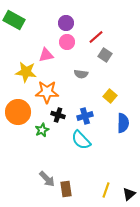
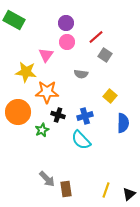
pink triangle: rotated 42 degrees counterclockwise
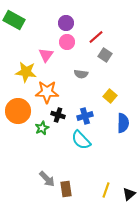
orange circle: moved 1 px up
green star: moved 2 px up
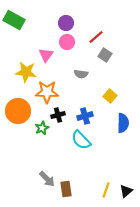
black cross: rotated 32 degrees counterclockwise
black triangle: moved 3 px left, 3 px up
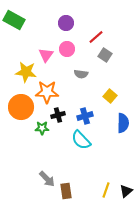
pink circle: moved 7 px down
orange circle: moved 3 px right, 4 px up
green star: rotated 24 degrees clockwise
brown rectangle: moved 2 px down
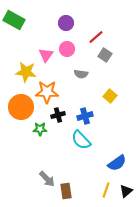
blue semicircle: moved 6 px left, 40 px down; rotated 54 degrees clockwise
green star: moved 2 px left, 1 px down
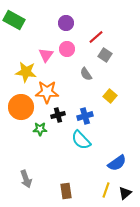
gray semicircle: moved 5 px right; rotated 48 degrees clockwise
gray arrow: moved 21 px left; rotated 24 degrees clockwise
black triangle: moved 1 px left, 2 px down
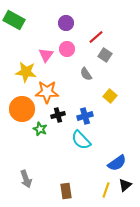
orange circle: moved 1 px right, 2 px down
green star: rotated 24 degrees clockwise
black triangle: moved 8 px up
